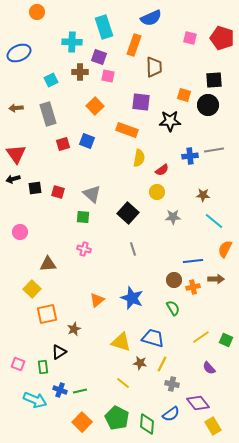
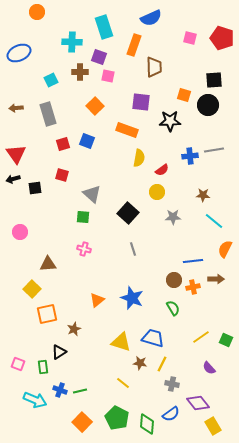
red square at (58, 192): moved 4 px right, 17 px up
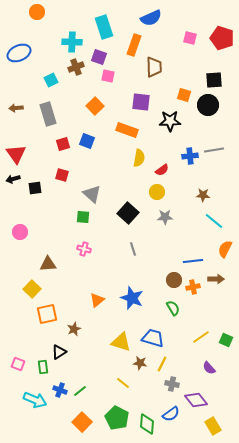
brown cross at (80, 72): moved 4 px left, 5 px up; rotated 21 degrees counterclockwise
gray star at (173, 217): moved 8 px left
green line at (80, 391): rotated 24 degrees counterclockwise
purple diamond at (198, 403): moved 2 px left, 3 px up
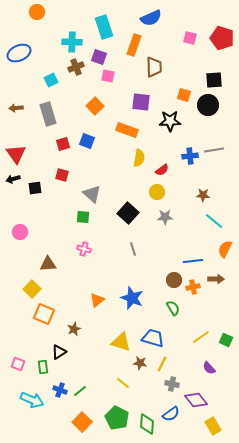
orange square at (47, 314): moved 3 px left; rotated 35 degrees clockwise
cyan arrow at (35, 400): moved 3 px left
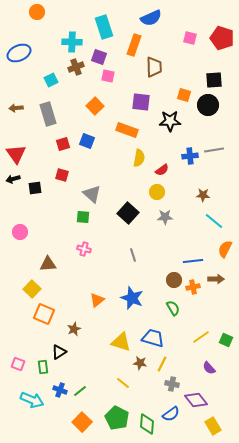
gray line at (133, 249): moved 6 px down
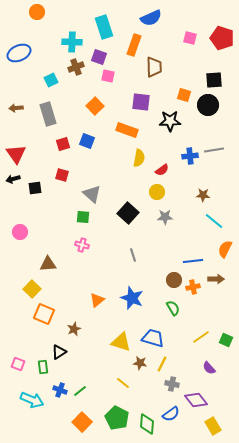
pink cross at (84, 249): moved 2 px left, 4 px up
